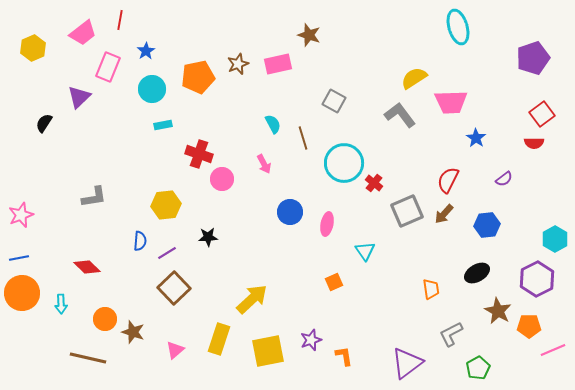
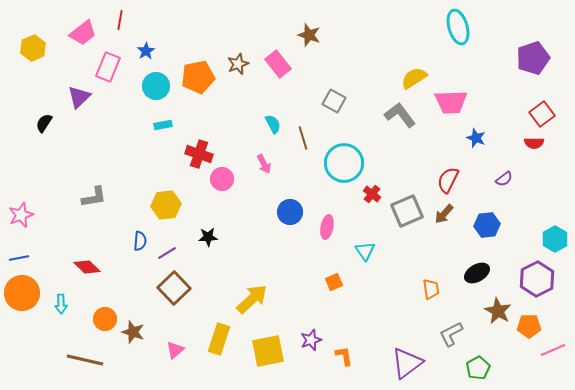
pink rectangle at (278, 64): rotated 64 degrees clockwise
cyan circle at (152, 89): moved 4 px right, 3 px up
blue star at (476, 138): rotated 12 degrees counterclockwise
red cross at (374, 183): moved 2 px left, 11 px down
pink ellipse at (327, 224): moved 3 px down
brown line at (88, 358): moved 3 px left, 2 px down
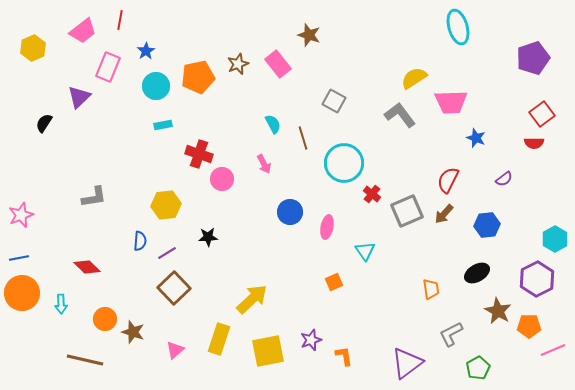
pink trapezoid at (83, 33): moved 2 px up
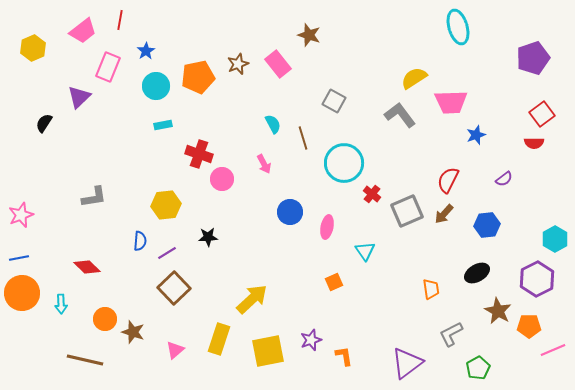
blue star at (476, 138): moved 3 px up; rotated 30 degrees clockwise
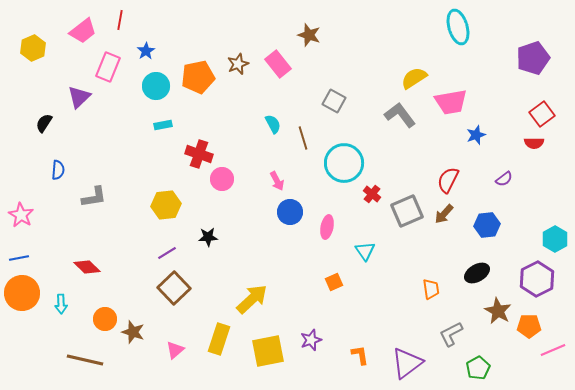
pink trapezoid at (451, 102): rotated 8 degrees counterclockwise
pink arrow at (264, 164): moved 13 px right, 17 px down
pink star at (21, 215): rotated 20 degrees counterclockwise
blue semicircle at (140, 241): moved 82 px left, 71 px up
orange L-shape at (344, 356): moved 16 px right, 1 px up
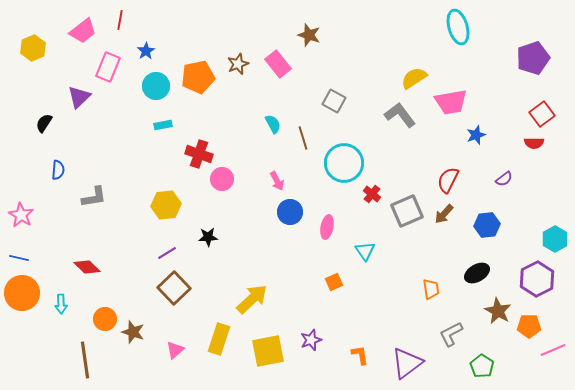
blue line at (19, 258): rotated 24 degrees clockwise
brown line at (85, 360): rotated 69 degrees clockwise
green pentagon at (478, 368): moved 4 px right, 2 px up; rotated 10 degrees counterclockwise
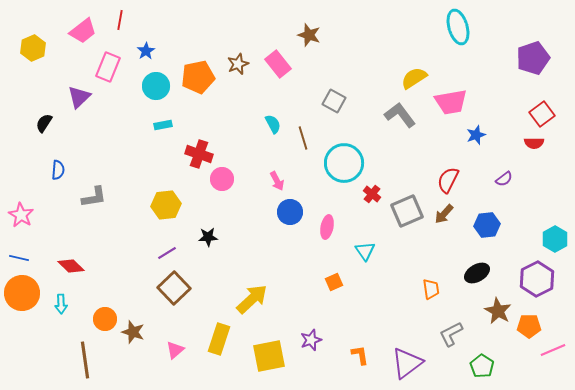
red diamond at (87, 267): moved 16 px left, 1 px up
yellow square at (268, 351): moved 1 px right, 5 px down
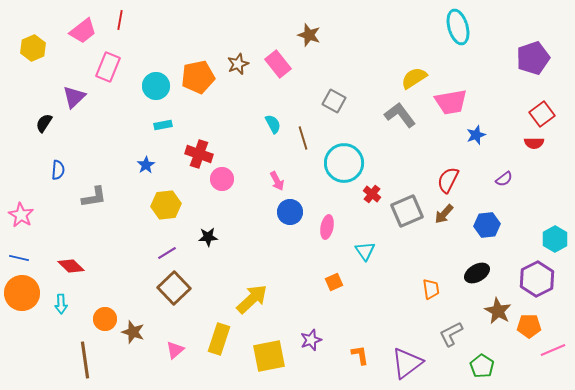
blue star at (146, 51): moved 114 px down
purple triangle at (79, 97): moved 5 px left
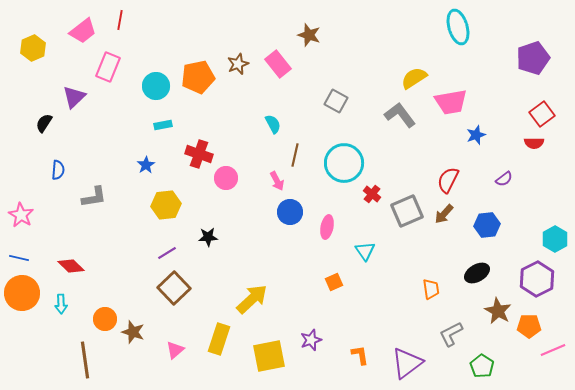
gray square at (334, 101): moved 2 px right
brown line at (303, 138): moved 8 px left, 17 px down; rotated 30 degrees clockwise
pink circle at (222, 179): moved 4 px right, 1 px up
